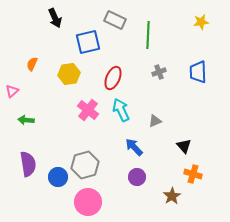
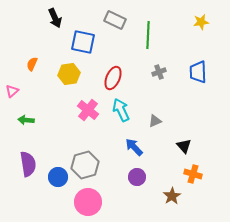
blue square: moved 5 px left; rotated 25 degrees clockwise
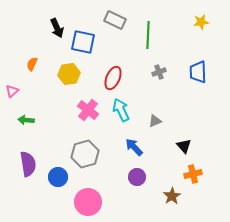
black arrow: moved 2 px right, 10 px down
gray hexagon: moved 11 px up
orange cross: rotated 30 degrees counterclockwise
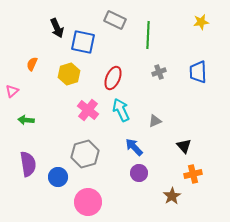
yellow hexagon: rotated 10 degrees counterclockwise
purple circle: moved 2 px right, 4 px up
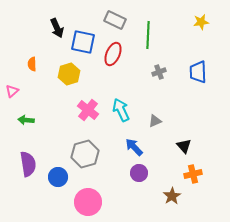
orange semicircle: rotated 24 degrees counterclockwise
red ellipse: moved 24 px up
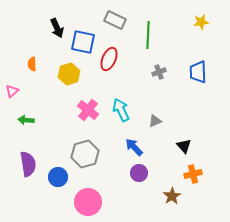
red ellipse: moved 4 px left, 5 px down
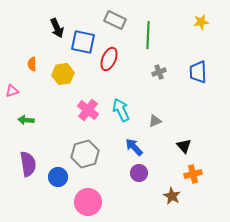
yellow hexagon: moved 6 px left; rotated 10 degrees clockwise
pink triangle: rotated 24 degrees clockwise
brown star: rotated 12 degrees counterclockwise
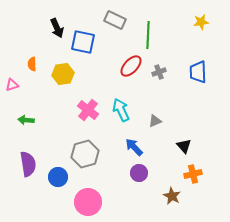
red ellipse: moved 22 px right, 7 px down; rotated 20 degrees clockwise
pink triangle: moved 6 px up
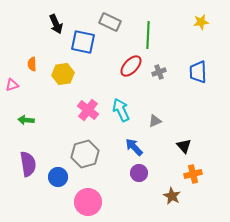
gray rectangle: moved 5 px left, 2 px down
black arrow: moved 1 px left, 4 px up
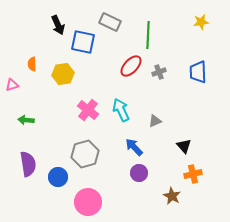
black arrow: moved 2 px right, 1 px down
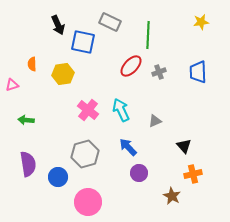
blue arrow: moved 6 px left
